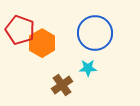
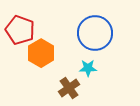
orange hexagon: moved 1 px left, 10 px down
brown cross: moved 7 px right, 3 px down
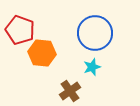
orange hexagon: moved 1 px right; rotated 24 degrees counterclockwise
cyan star: moved 4 px right, 1 px up; rotated 18 degrees counterclockwise
brown cross: moved 1 px right, 3 px down
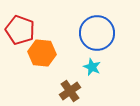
blue circle: moved 2 px right
cyan star: rotated 30 degrees counterclockwise
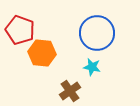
cyan star: rotated 12 degrees counterclockwise
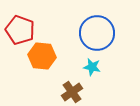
orange hexagon: moved 3 px down
brown cross: moved 2 px right, 1 px down
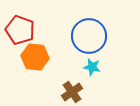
blue circle: moved 8 px left, 3 px down
orange hexagon: moved 7 px left, 1 px down
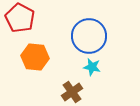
red pentagon: moved 12 px up; rotated 8 degrees clockwise
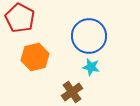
orange hexagon: rotated 20 degrees counterclockwise
cyan star: moved 1 px left
